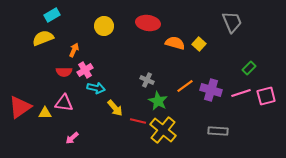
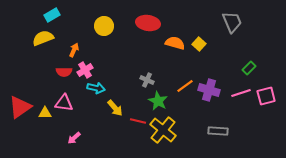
purple cross: moved 2 px left
pink arrow: moved 2 px right
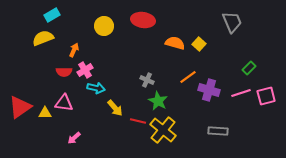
red ellipse: moved 5 px left, 3 px up
orange line: moved 3 px right, 9 px up
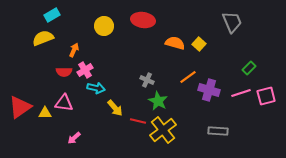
yellow cross: rotated 12 degrees clockwise
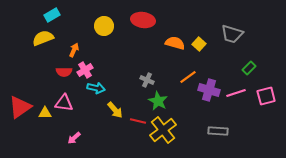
gray trapezoid: moved 12 px down; rotated 130 degrees clockwise
pink line: moved 5 px left
yellow arrow: moved 2 px down
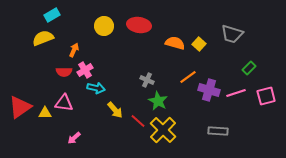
red ellipse: moved 4 px left, 5 px down
red line: rotated 28 degrees clockwise
yellow cross: rotated 8 degrees counterclockwise
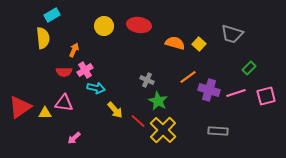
yellow semicircle: rotated 105 degrees clockwise
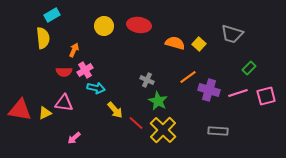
pink line: moved 2 px right
red triangle: moved 3 px down; rotated 45 degrees clockwise
yellow triangle: rotated 24 degrees counterclockwise
red line: moved 2 px left, 2 px down
